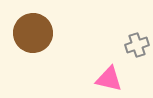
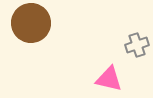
brown circle: moved 2 px left, 10 px up
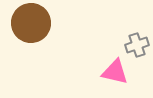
pink triangle: moved 6 px right, 7 px up
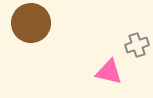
pink triangle: moved 6 px left
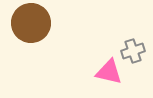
gray cross: moved 4 px left, 6 px down
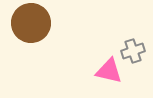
pink triangle: moved 1 px up
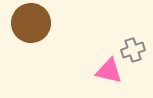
gray cross: moved 1 px up
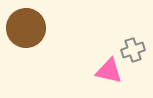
brown circle: moved 5 px left, 5 px down
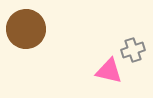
brown circle: moved 1 px down
